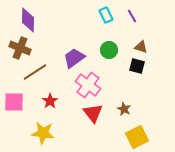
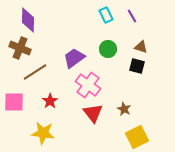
green circle: moved 1 px left, 1 px up
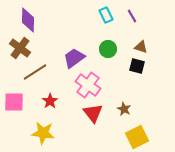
brown cross: rotated 15 degrees clockwise
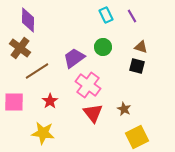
green circle: moved 5 px left, 2 px up
brown line: moved 2 px right, 1 px up
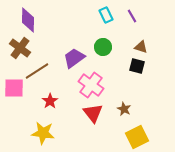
pink cross: moved 3 px right
pink square: moved 14 px up
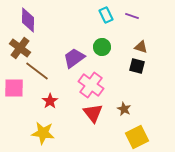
purple line: rotated 40 degrees counterclockwise
green circle: moved 1 px left
brown line: rotated 70 degrees clockwise
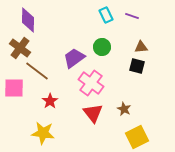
brown triangle: rotated 24 degrees counterclockwise
pink cross: moved 2 px up
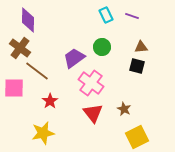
yellow star: rotated 20 degrees counterclockwise
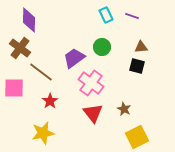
purple diamond: moved 1 px right
brown line: moved 4 px right, 1 px down
